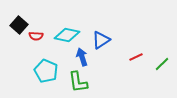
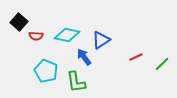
black square: moved 3 px up
blue arrow: moved 2 px right; rotated 18 degrees counterclockwise
green L-shape: moved 2 px left
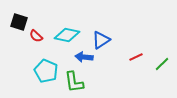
black square: rotated 24 degrees counterclockwise
red semicircle: rotated 40 degrees clockwise
blue arrow: rotated 48 degrees counterclockwise
green L-shape: moved 2 px left
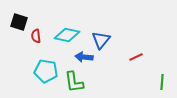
red semicircle: rotated 40 degrees clockwise
blue triangle: rotated 18 degrees counterclockwise
green line: moved 18 px down; rotated 42 degrees counterclockwise
cyan pentagon: rotated 15 degrees counterclockwise
